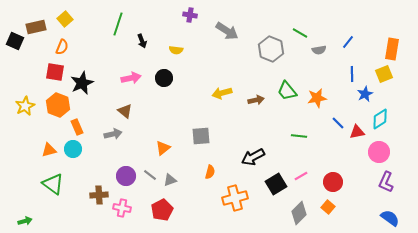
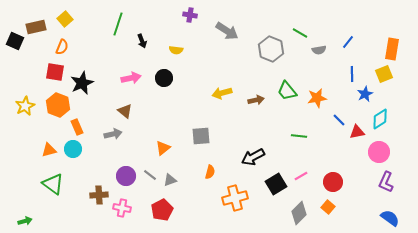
blue line at (338, 123): moved 1 px right, 3 px up
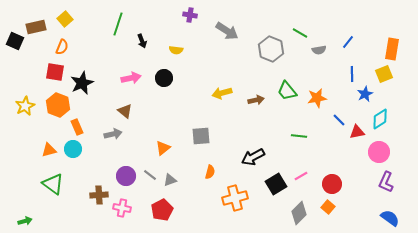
red circle at (333, 182): moved 1 px left, 2 px down
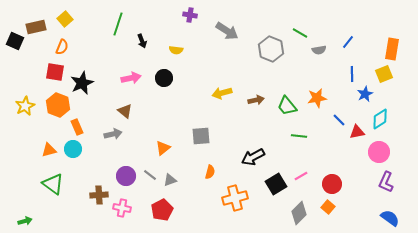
green trapezoid at (287, 91): moved 15 px down
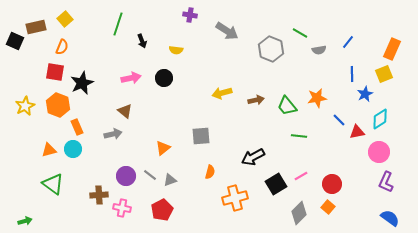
orange rectangle at (392, 49): rotated 15 degrees clockwise
